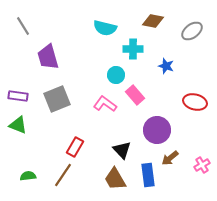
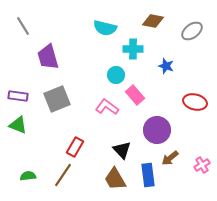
pink L-shape: moved 2 px right, 3 px down
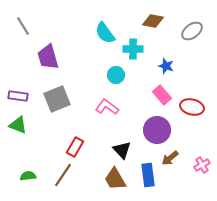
cyan semicircle: moved 5 px down; rotated 40 degrees clockwise
pink rectangle: moved 27 px right
red ellipse: moved 3 px left, 5 px down
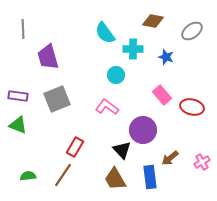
gray line: moved 3 px down; rotated 30 degrees clockwise
blue star: moved 9 px up
purple circle: moved 14 px left
pink cross: moved 3 px up
blue rectangle: moved 2 px right, 2 px down
